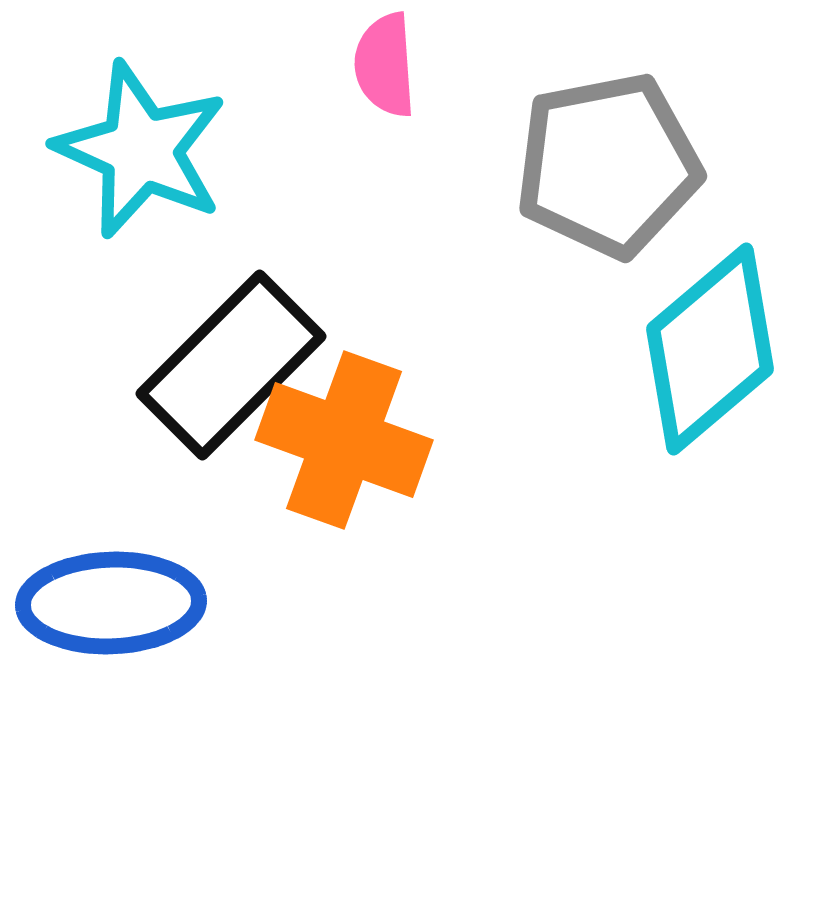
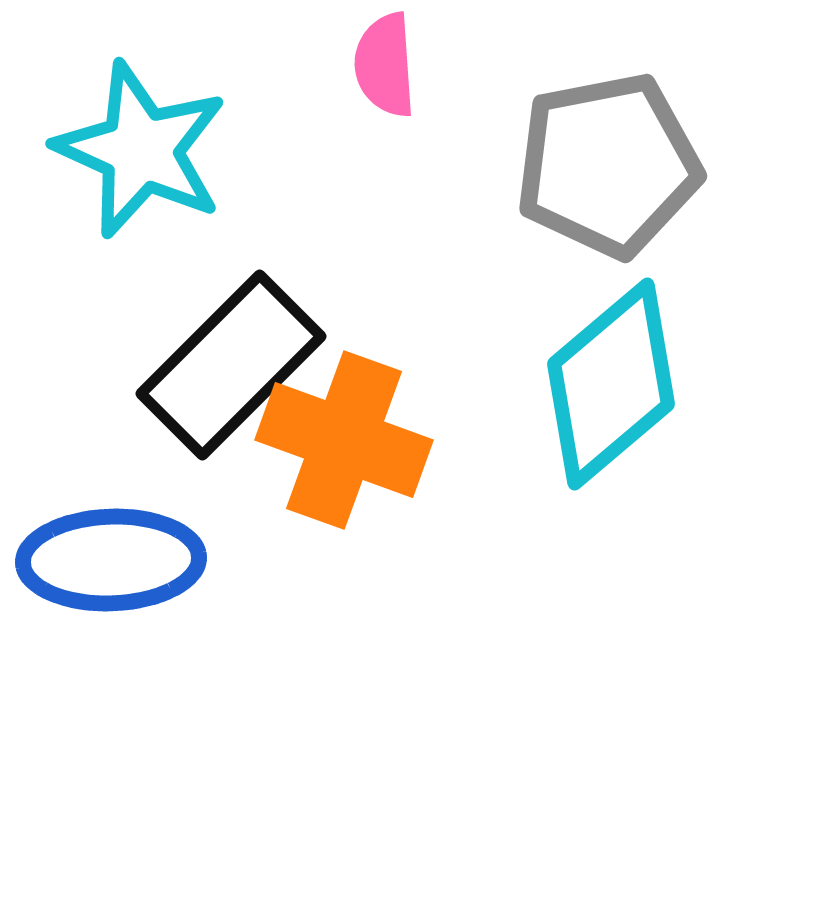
cyan diamond: moved 99 px left, 35 px down
blue ellipse: moved 43 px up
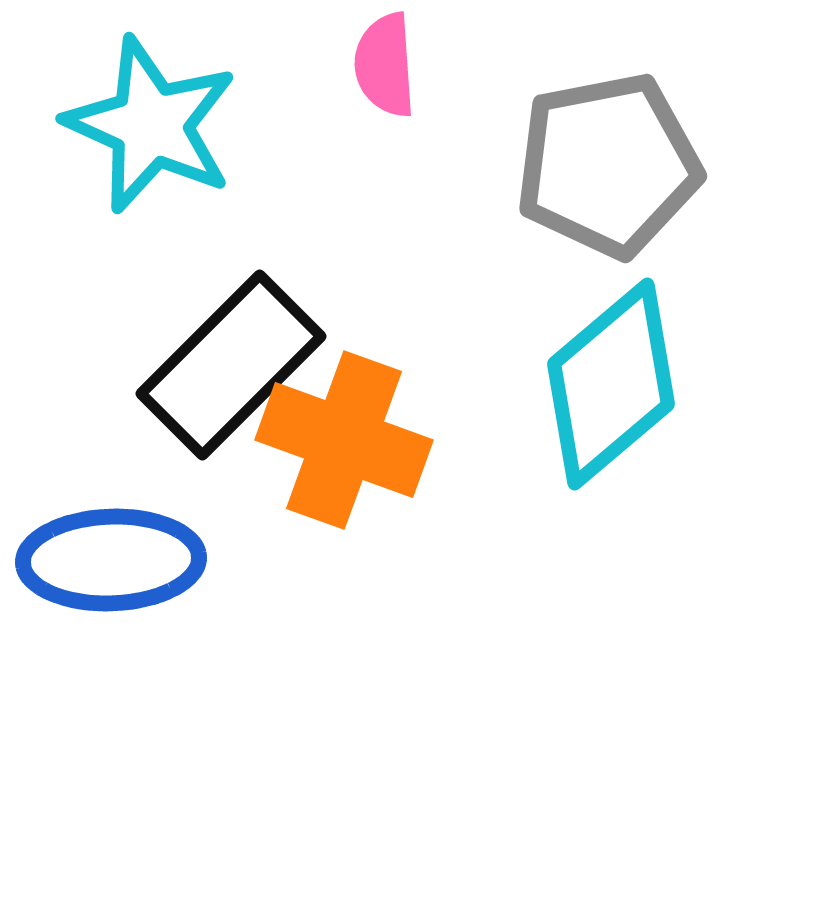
cyan star: moved 10 px right, 25 px up
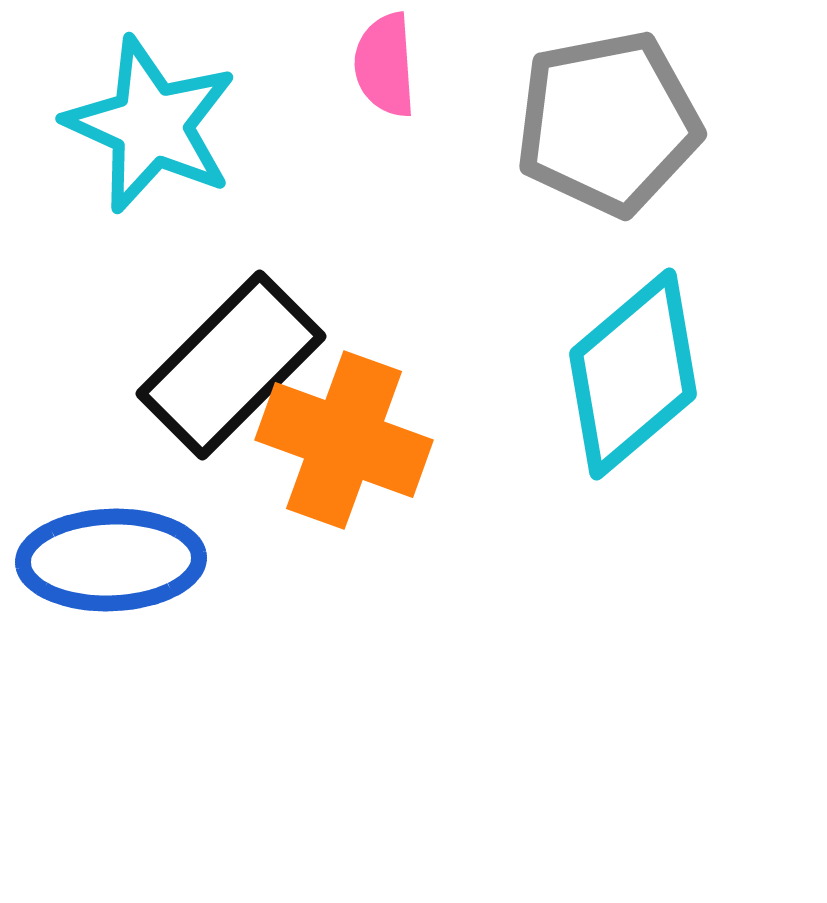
gray pentagon: moved 42 px up
cyan diamond: moved 22 px right, 10 px up
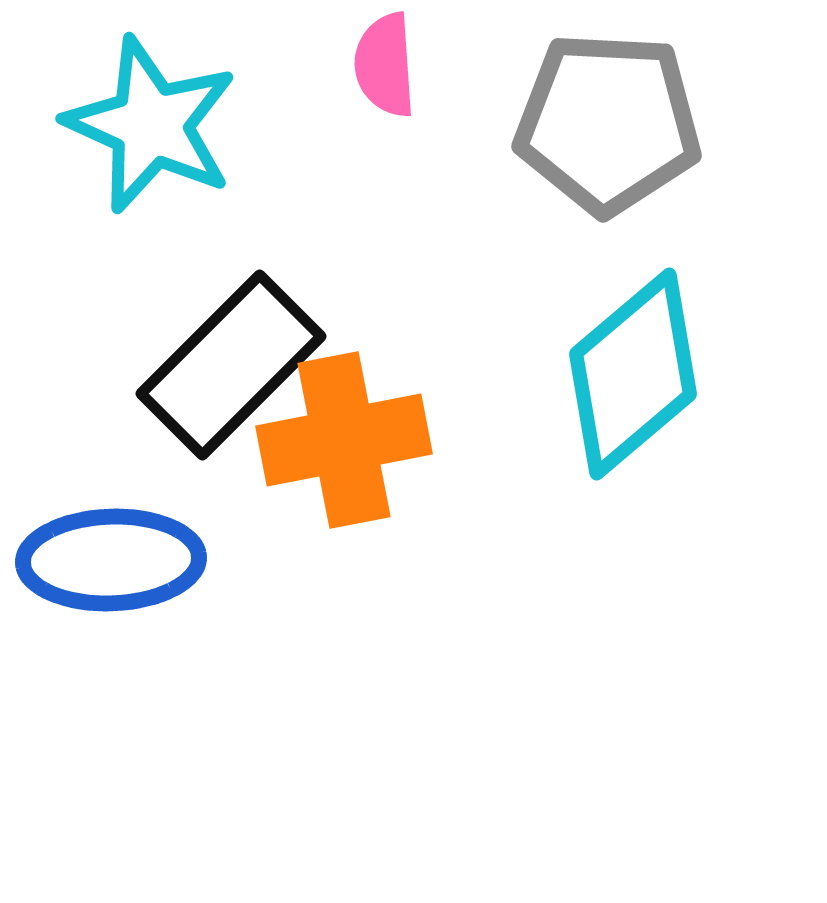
gray pentagon: rotated 14 degrees clockwise
orange cross: rotated 31 degrees counterclockwise
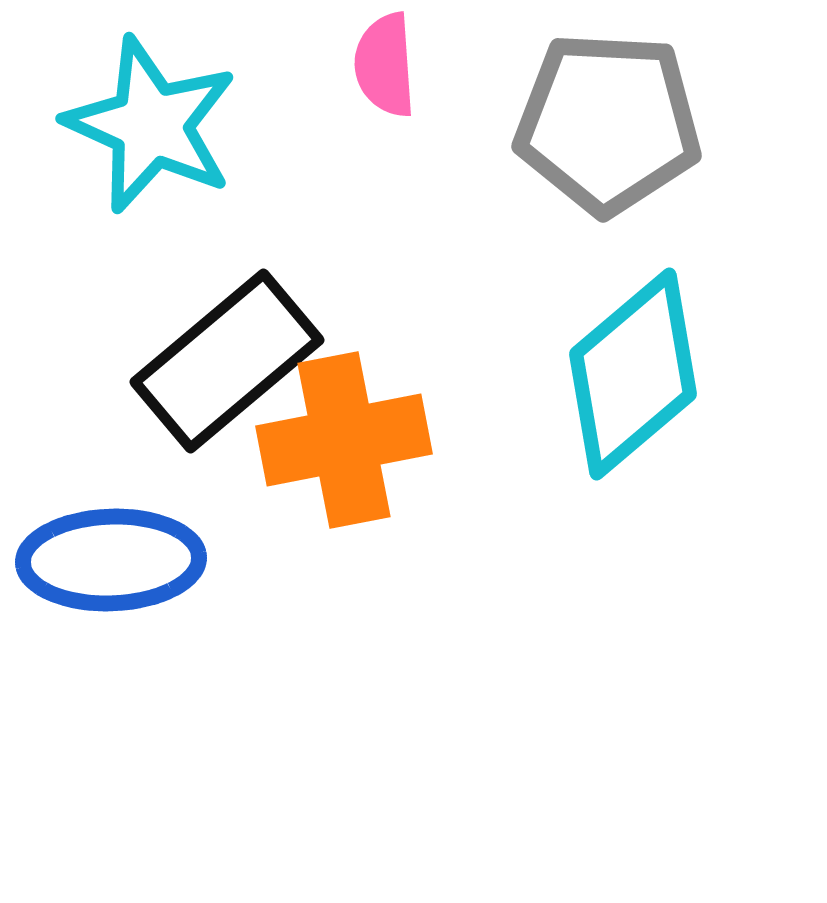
black rectangle: moved 4 px left, 4 px up; rotated 5 degrees clockwise
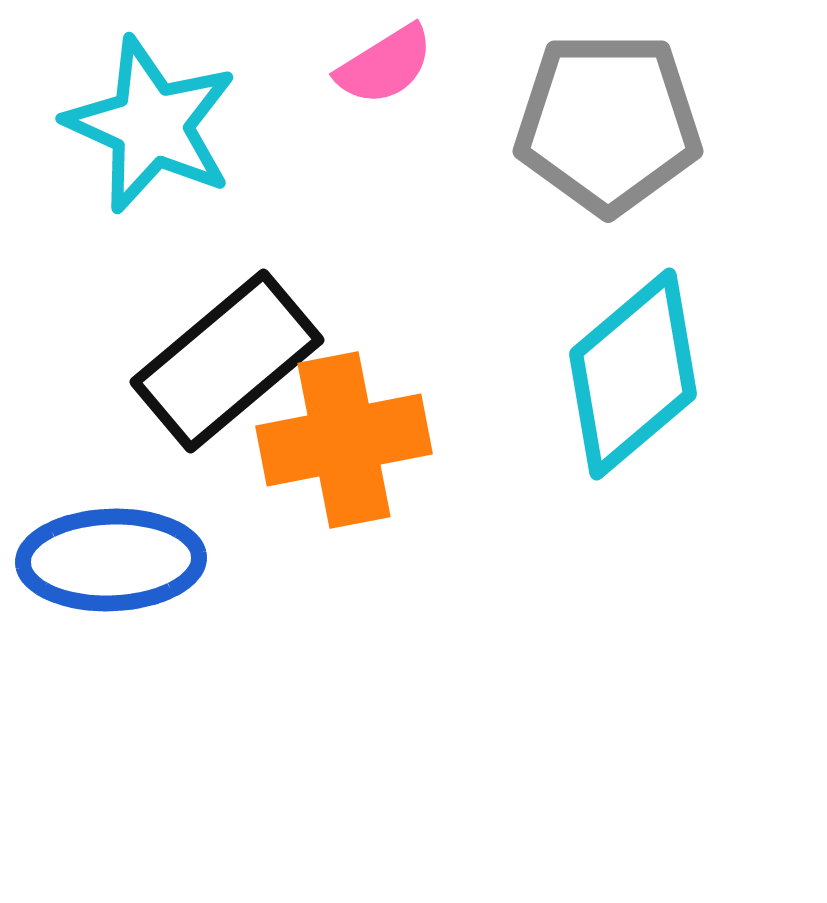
pink semicircle: rotated 118 degrees counterclockwise
gray pentagon: rotated 3 degrees counterclockwise
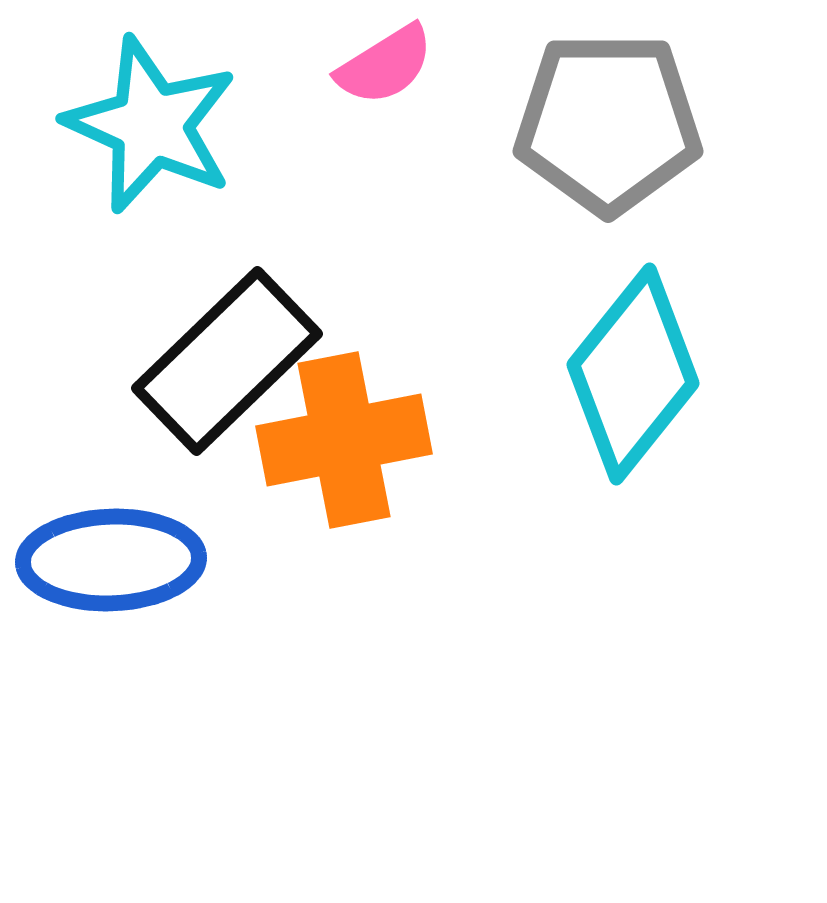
black rectangle: rotated 4 degrees counterclockwise
cyan diamond: rotated 11 degrees counterclockwise
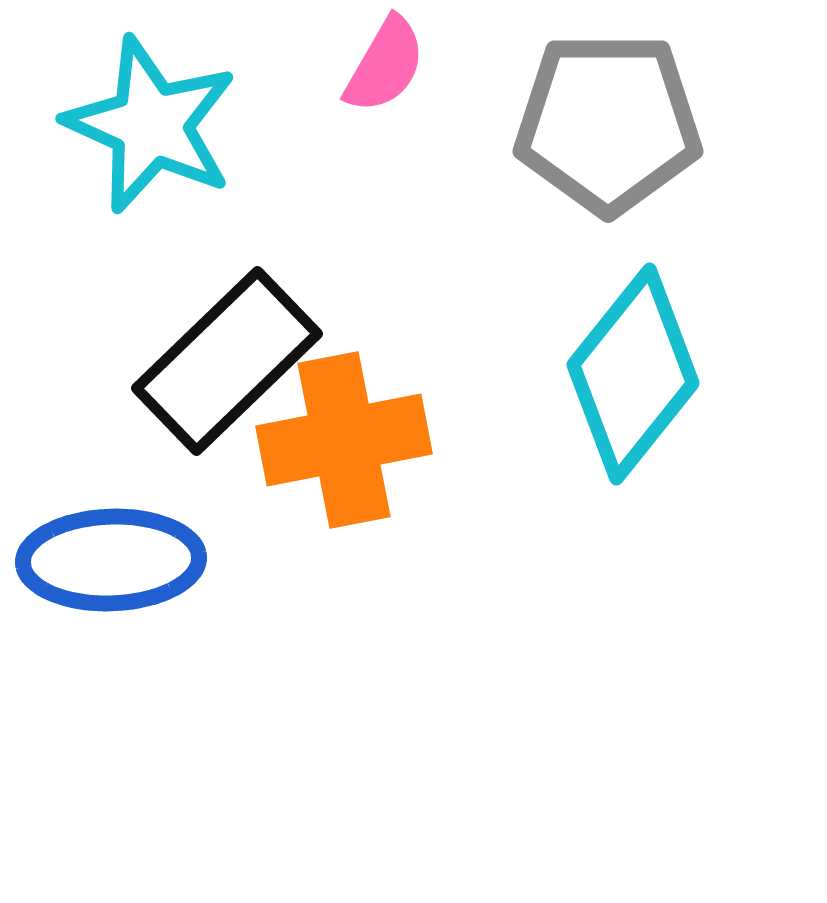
pink semicircle: rotated 28 degrees counterclockwise
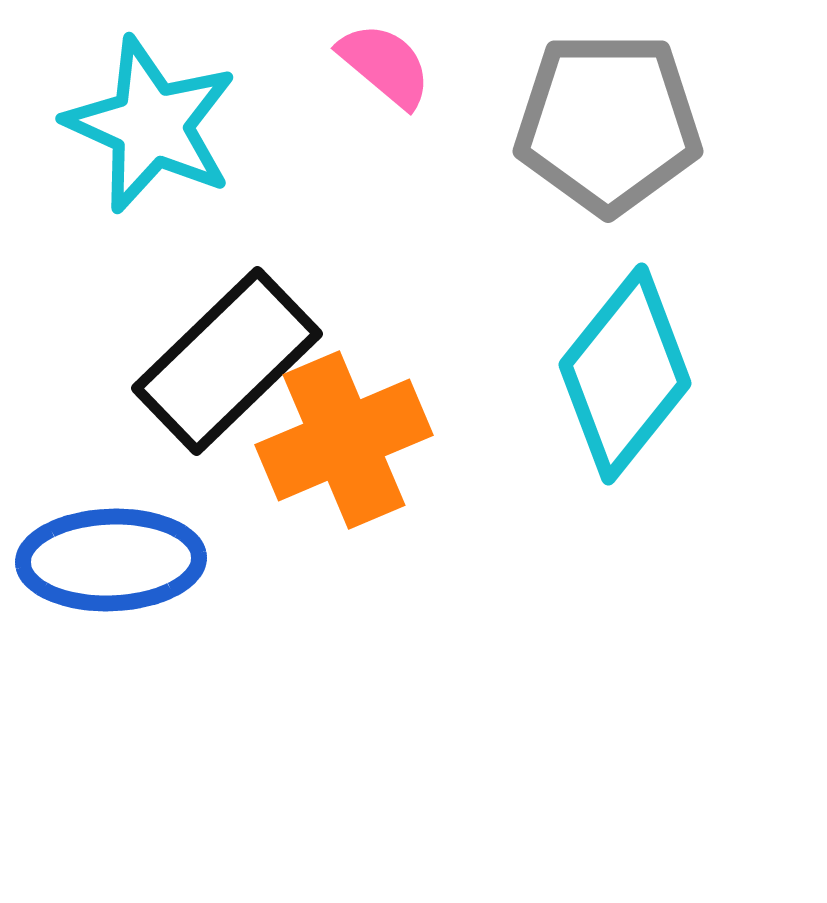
pink semicircle: rotated 80 degrees counterclockwise
cyan diamond: moved 8 px left
orange cross: rotated 12 degrees counterclockwise
